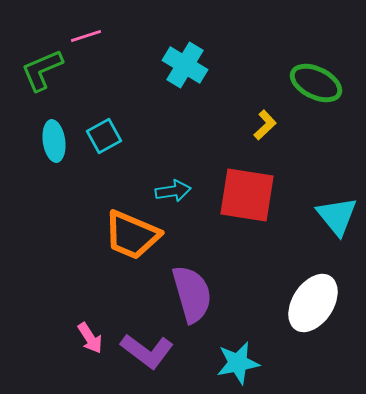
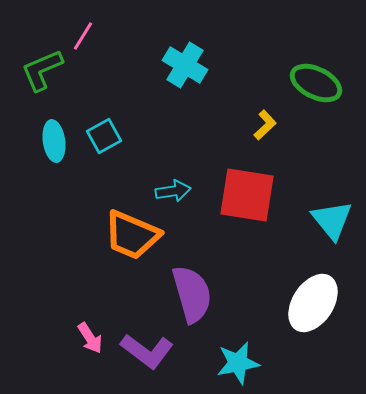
pink line: moved 3 px left; rotated 40 degrees counterclockwise
cyan triangle: moved 5 px left, 4 px down
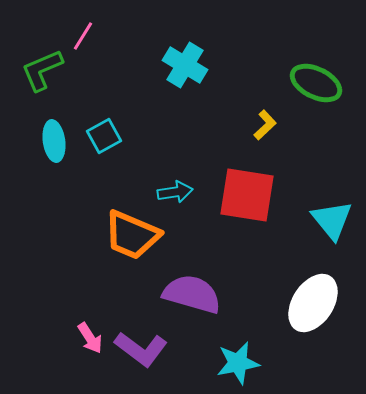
cyan arrow: moved 2 px right, 1 px down
purple semicircle: rotated 58 degrees counterclockwise
purple L-shape: moved 6 px left, 2 px up
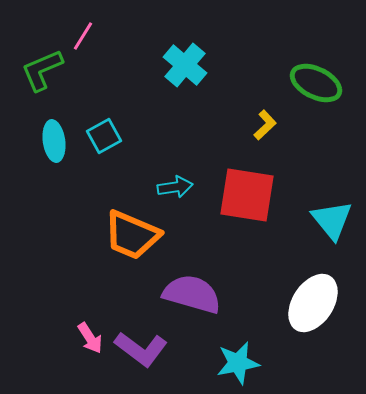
cyan cross: rotated 9 degrees clockwise
cyan arrow: moved 5 px up
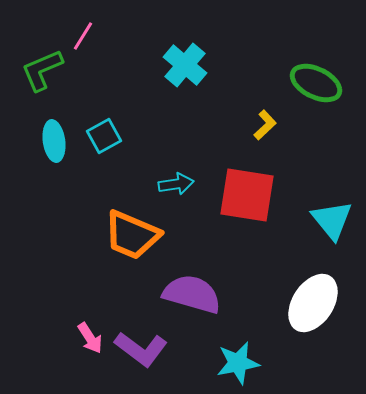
cyan arrow: moved 1 px right, 3 px up
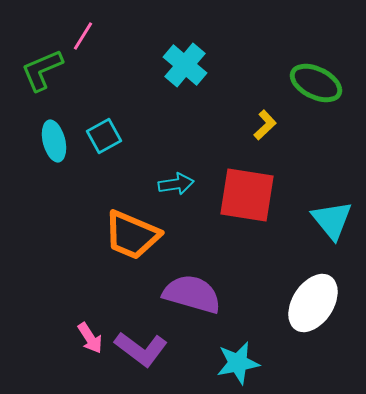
cyan ellipse: rotated 6 degrees counterclockwise
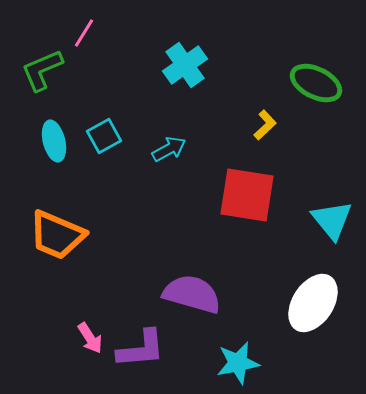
pink line: moved 1 px right, 3 px up
cyan cross: rotated 15 degrees clockwise
cyan arrow: moved 7 px left, 35 px up; rotated 20 degrees counterclockwise
orange trapezoid: moved 75 px left
purple L-shape: rotated 42 degrees counterclockwise
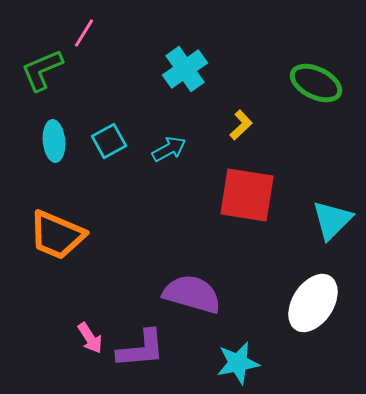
cyan cross: moved 4 px down
yellow L-shape: moved 24 px left
cyan square: moved 5 px right, 5 px down
cyan ellipse: rotated 9 degrees clockwise
cyan triangle: rotated 24 degrees clockwise
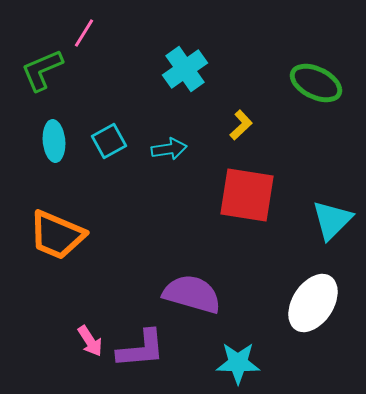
cyan arrow: rotated 20 degrees clockwise
pink arrow: moved 3 px down
cyan star: rotated 12 degrees clockwise
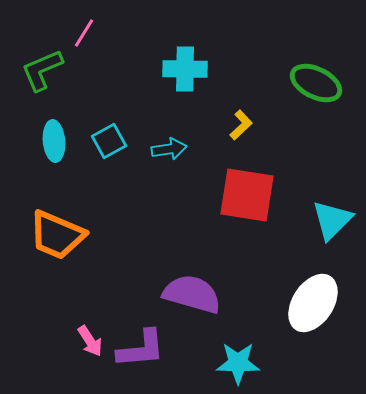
cyan cross: rotated 36 degrees clockwise
